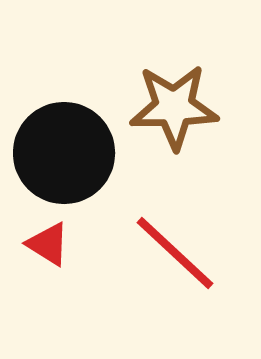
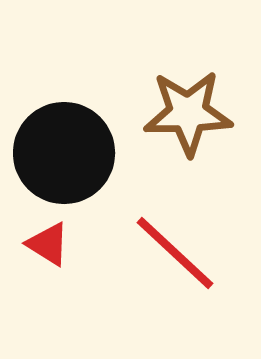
brown star: moved 14 px right, 6 px down
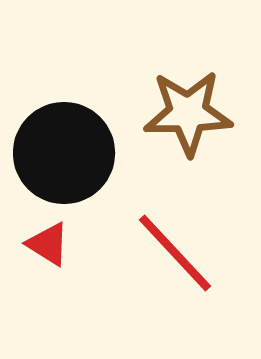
red line: rotated 4 degrees clockwise
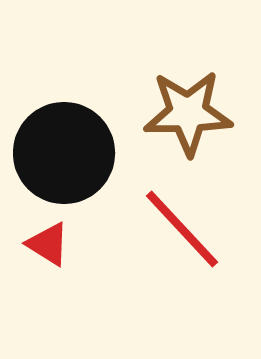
red line: moved 7 px right, 24 px up
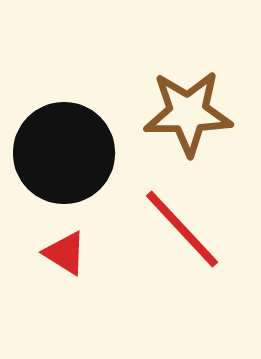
red triangle: moved 17 px right, 9 px down
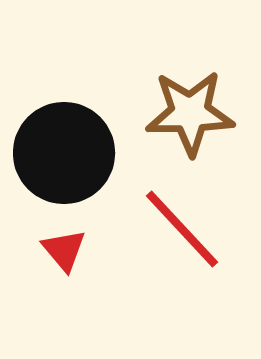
brown star: moved 2 px right
red triangle: moved 1 px left, 3 px up; rotated 18 degrees clockwise
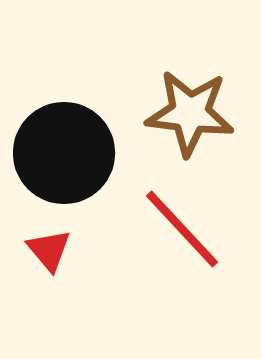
brown star: rotated 8 degrees clockwise
red triangle: moved 15 px left
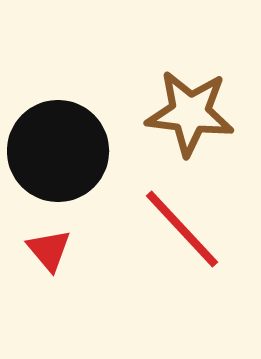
black circle: moved 6 px left, 2 px up
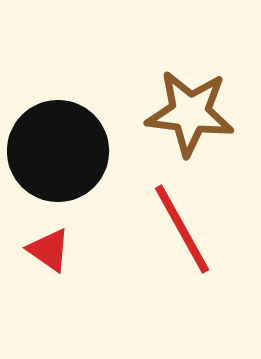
red line: rotated 14 degrees clockwise
red triangle: rotated 15 degrees counterclockwise
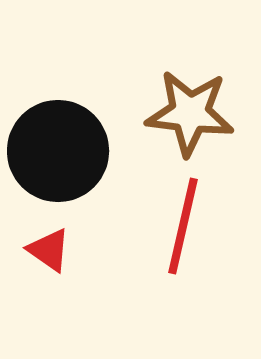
red line: moved 1 px right, 3 px up; rotated 42 degrees clockwise
